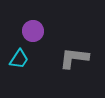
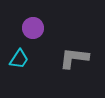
purple circle: moved 3 px up
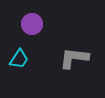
purple circle: moved 1 px left, 4 px up
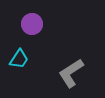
gray L-shape: moved 3 px left, 15 px down; rotated 40 degrees counterclockwise
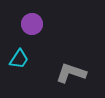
gray L-shape: rotated 52 degrees clockwise
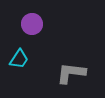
gray L-shape: rotated 12 degrees counterclockwise
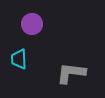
cyan trapezoid: rotated 145 degrees clockwise
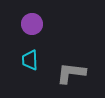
cyan trapezoid: moved 11 px right, 1 px down
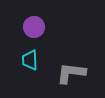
purple circle: moved 2 px right, 3 px down
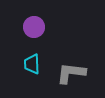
cyan trapezoid: moved 2 px right, 4 px down
